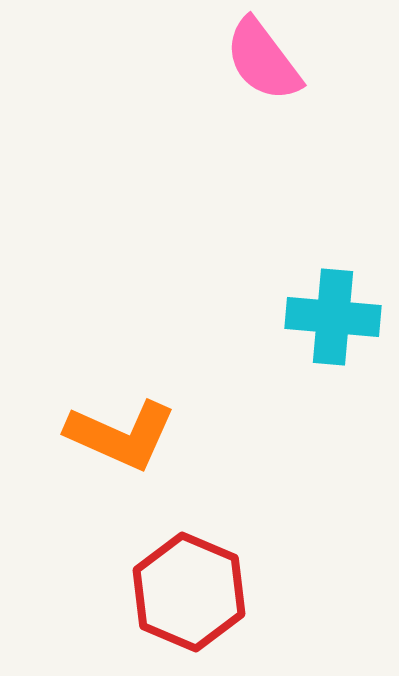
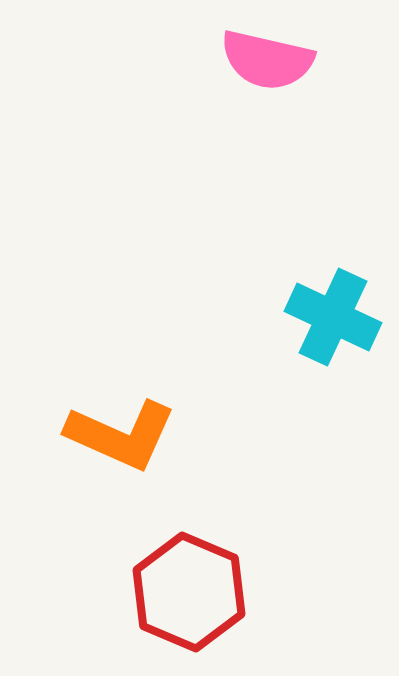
pink semicircle: moved 4 px right; rotated 40 degrees counterclockwise
cyan cross: rotated 20 degrees clockwise
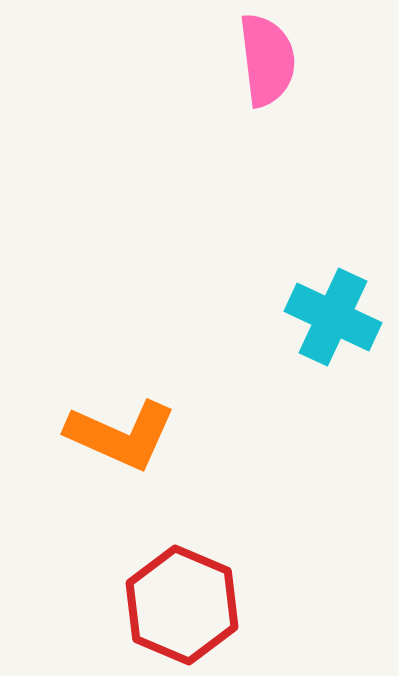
pink semicircle: rotated 110 degrees counterclockwise
red hexagon: moved 7 px left, 13 px down
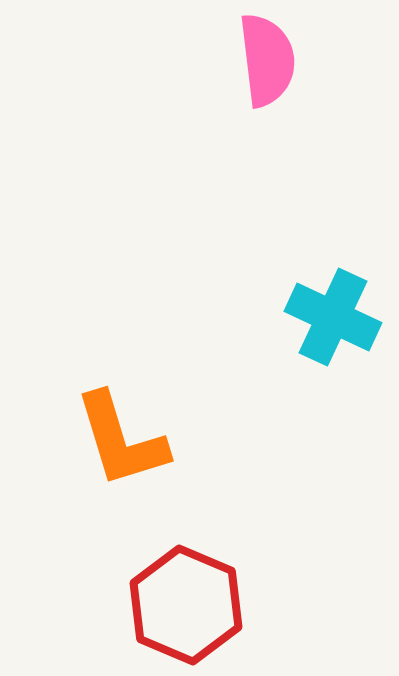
orange L-shape: moved 5 px down; rotated 49 degrees clockwise
red hexagon: moved 4 px right
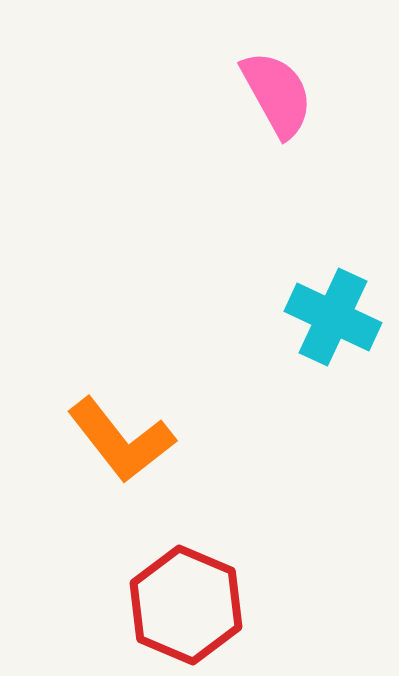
pink semicircle: moved 10 px right, 34 px down; rotated 22 degrees counterclockwise
orange L-shape: rotated 21 degrees counterclockwise
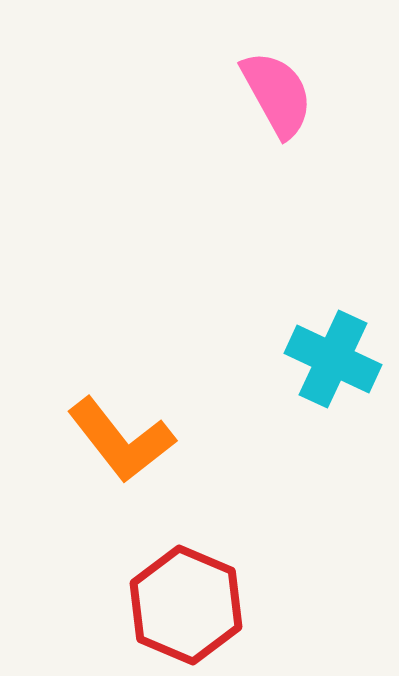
cyan cross: moved 42 px down
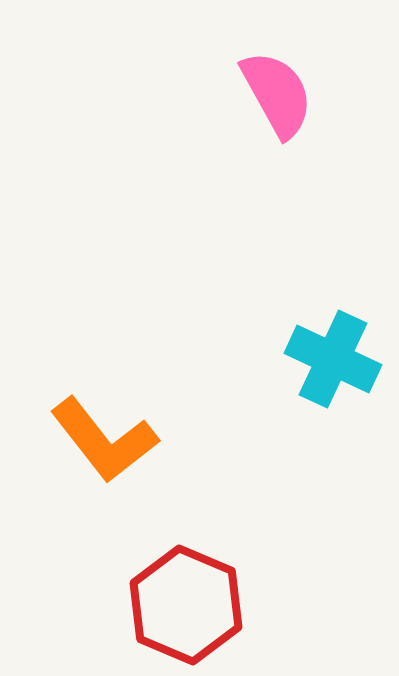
orange L-shape: moved 17 px left
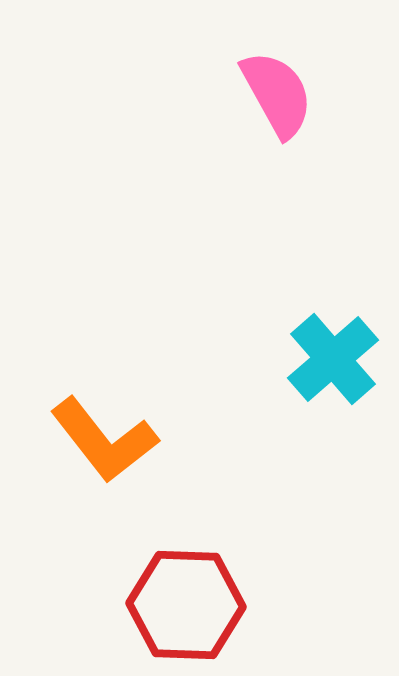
cyan cross: rotated 24 degrees clockwise
red hexagon: rotated 21 degrees counterclockwise
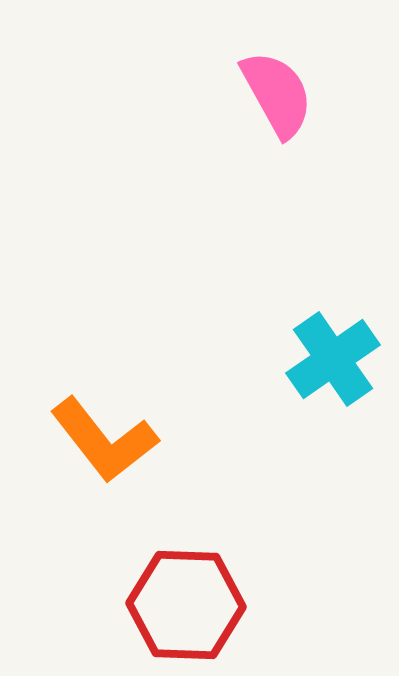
cyan cross: rotated 6 degrees clockwise
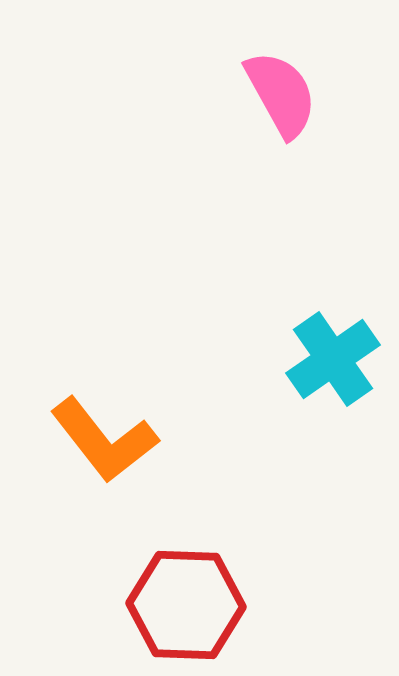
pink semicircle: moved 4 px right
